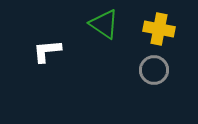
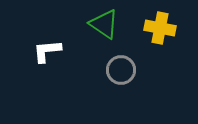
yellow cross: moved 1 px right, 1 px up
gray circle: moved 33 px left
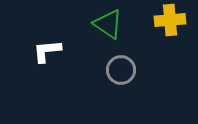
green triangle: moved 4 px right
yellow cross: moved 10 px right, 8 px up; rotated 16 degrees counterclockwise
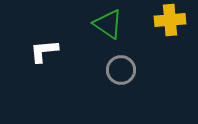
white L-shape: moved 3 px left
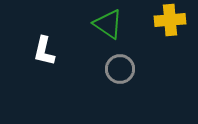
white L-shape: rotated 72 degrees counterclockwise
gray circle: moved 1 px left, 1 px up
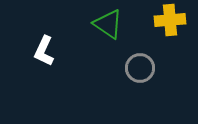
white L-shape: rotated 12 degrees clockwise
gray circle: moved 20 px right, 1 px up
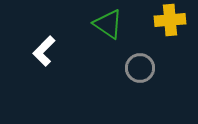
white L-shape: rotated 20 degrees clockwise
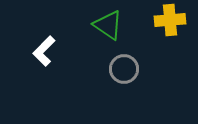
green triangle: moved 1 px down
gray circle: moved 16 px left, 1 px down
